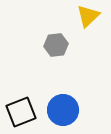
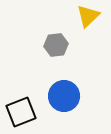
blue circle: moved 1 px right, 14 px up
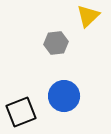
gray hexagon: moved 2 px up
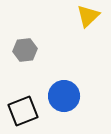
gray hexagon: moved 31 px left, 7 px down
black square: moved 2 px right, 1 px up
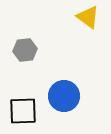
yellow triangle: moved 1 px down; rotated 40 degrees counterclockwise
black square: rotated 20 degrees clockwise
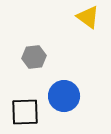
gray hexagon: moved 9 px right, 7 px down
black square: moved 2 px right, 1 px down
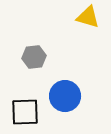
yellow triangle: rotated 20 degrees counterclockwise
blue circle: moved 1 px right
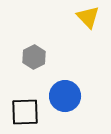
yellow triangle: rotated 30 degrees clockwise
gray hexagon: rotated 20 degrees counterclockwise
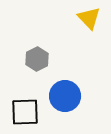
yellow triangle: moved 1 px right, 1 px down
gray hexagon: moved 3 px right, 2 px down
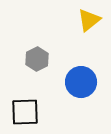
yellow triangle: moved 2 px down; rotated 35 degrees clockwise
blue circle: moved 16 px right, 14 px up
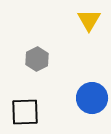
yellow triangle: rotated 20 degrees counterclockwise
blue circle: moved 11 px right, 16 px down
